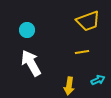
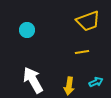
white arrow: moved 2 px right, 17 px down
cyan arrow: moved 2 px left, 2 px down
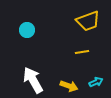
yellow arrow: rotated 78 degrees counterclockwise
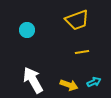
yellow trapezoid: moved 11 px left, 1 px up
cyan arrow: moved 2 px left
yellow arrow: moved 1 px up
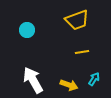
cyan arrow: moved 3 px up; rotated 32 degrees counterclockwise
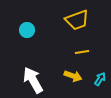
cyan arrow: moved 6 px right
yellow arrow: moved 4 px right, 9 px up
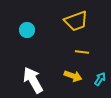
yellow trapezoid: moved 1 px left, 1 px down
yellow line: rotated 16 degrees clockwise
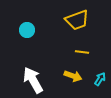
yellow trapezoid: moved 1 px right, 1 px up
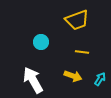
cyan circle: moved 14 px right, 12 px down
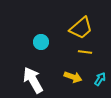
yellow trapezoid: moved 4 px right, 8 px down; rotated 20 degrees counterclockwise
yellow line: moved 3 px right
yellow arrow: moved 1 px down
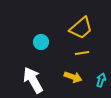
yellow line: moved 3 px left, 1 px down; rotated 16 degrees counterclockwise
cyan arrow: moved 1 px right, 1 px down; rotated 16 degrees counterclockwise
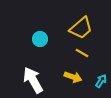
cyan circle: moved 1 px left, 3 px up
yellow line: rotated 40 degrees clockwise
cyan arrow: moved 1 px down; rotated 16 degrees clockwise
